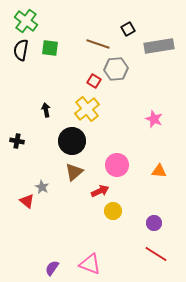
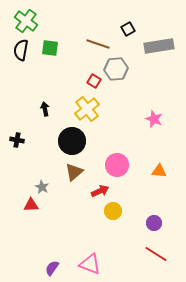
black arrow: moved 1 px left, 1 px up
black cross: moved 1 px up
red triangle: moved 4 px right, 4 px down; rotated 42 degrees counterclockwise
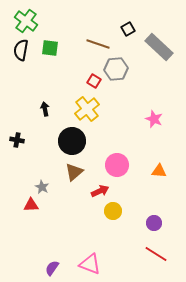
gray rectangle: moved 1 px down; rotated 52 degrees clockwise
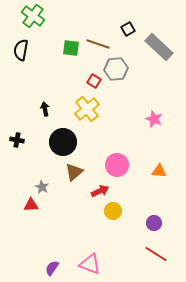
green cross: moved 7 px right, 5 px up
green square: moved 21 px right
black circle: moved 9 px left, 1 px down
